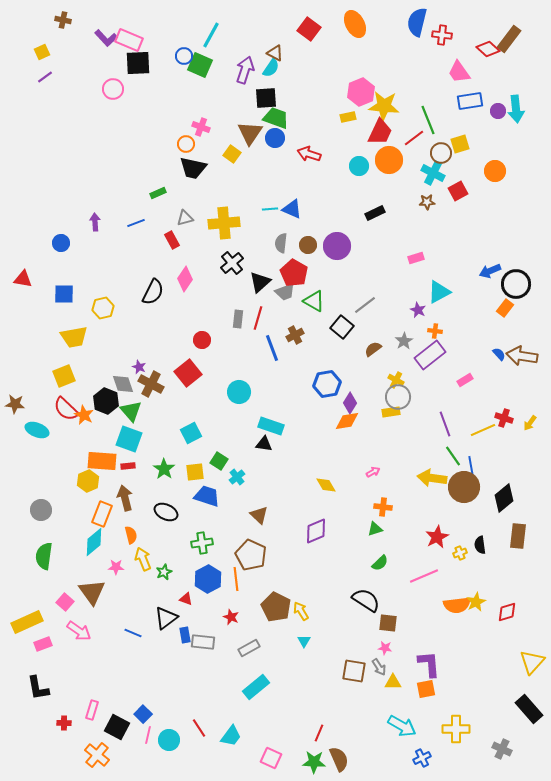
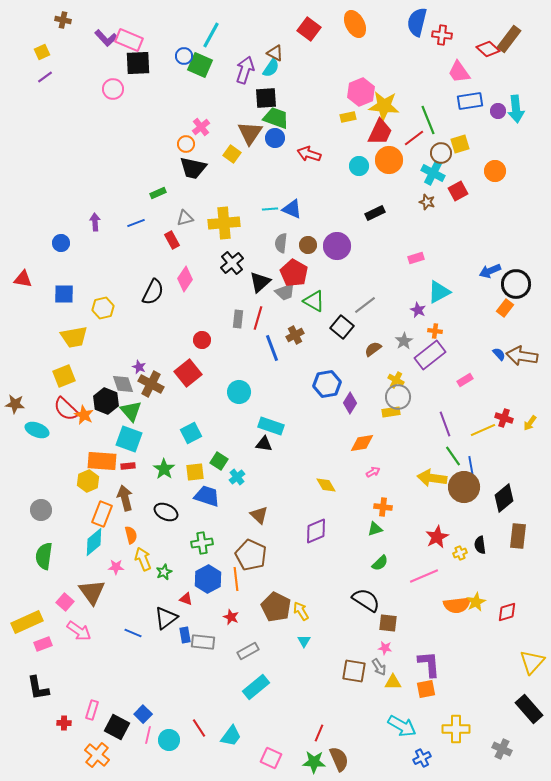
pink cross at (201, 127): rotated 30 degrees clockwise
brown star at (427, 202): rotated 21 degrees clockwise
orange diamond at (347, 421): moved 15 px right, 22 px down
gray rectangle at (249, 648): moved 1 px left, 3 px down
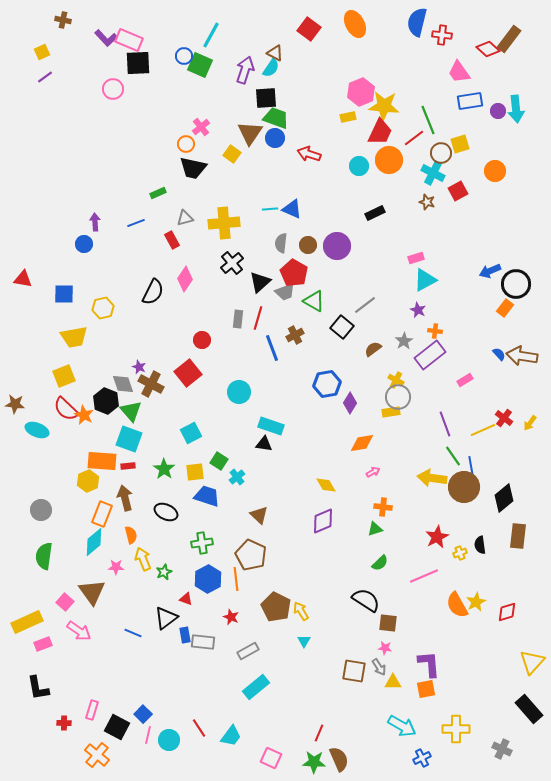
blue circle at (61, 243): moved 23 px right, 1 px down
cyan triangle at (439, 292): moved 14 px left, 12 px up
red cross at (504, 418): rotated 18 degrees clockwise
purple diamond at (316, 531): moved 7 px right, 10 px up
orange semicircle at (457, 605): rotated 68 degrees clockwise
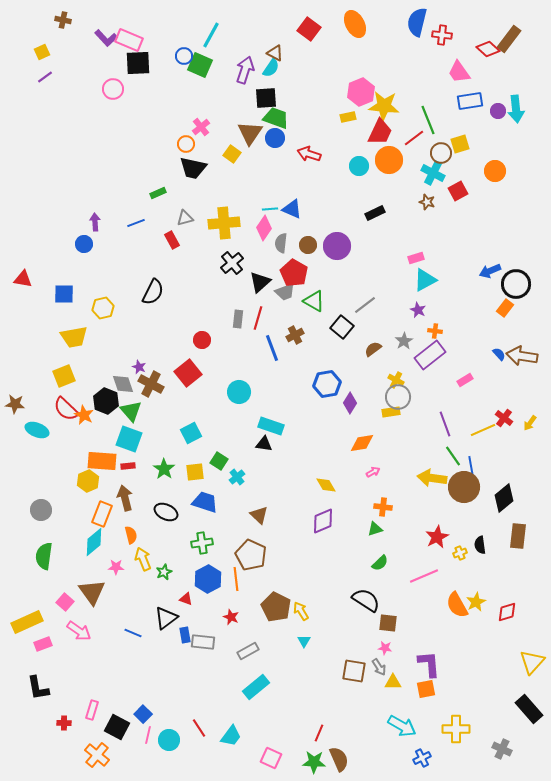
pink diamond at (185, 279): moved 79 px right, 51 px up
blue trapezoid at (207, 496): moved 2 px left, 6 px down
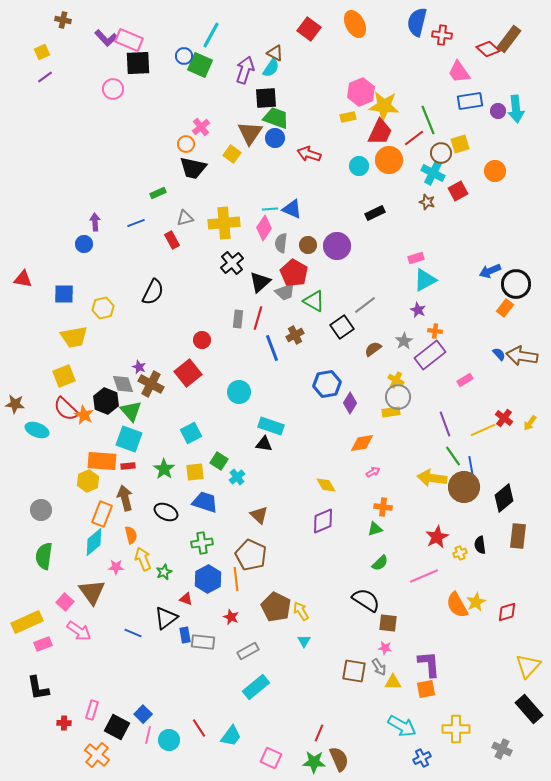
black square at (342, 327): rotated 15 degrees clockwise
yellow triangle at (532, 662): moved 4 px left, 4 px down
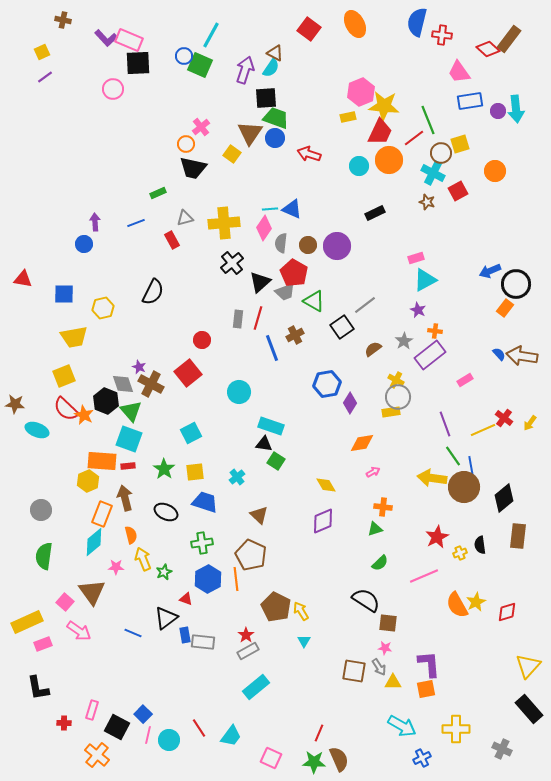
green square at (219, 461): moved 57 px right
red star at (231, 617): moved 15 px right, 18 px down; rotated 14 degrees clockwise
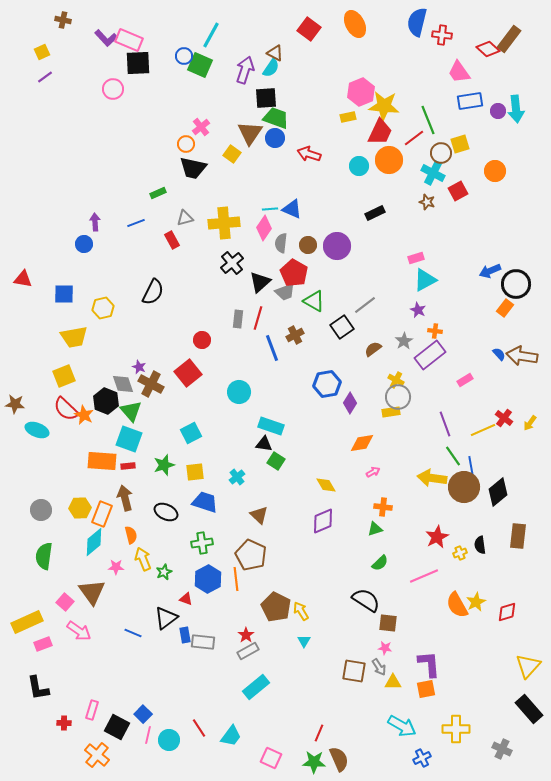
green star at (164, 469): moved 4 px up; rotated 20 degrees clockwise
yellow hexagon at (88, 481): moved 8 px left, 27 px down; rotated 20 degrees clockwise
black diamond at (504, 498): moved 6 px left, 6 px up
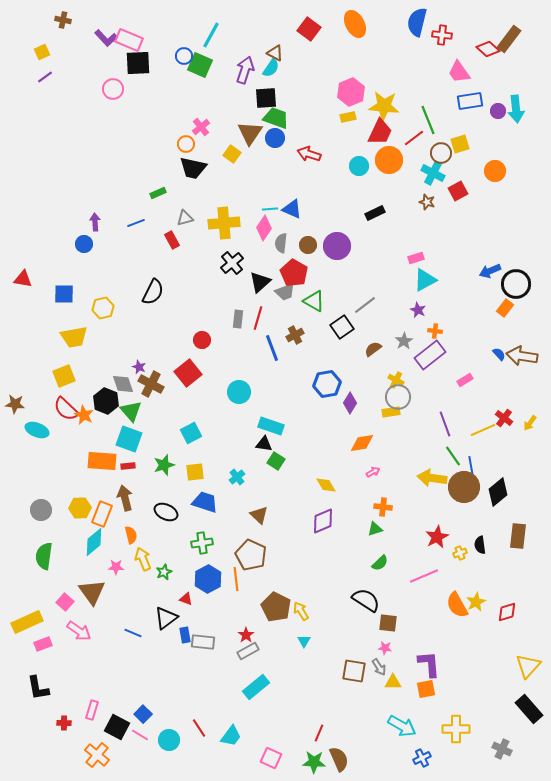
pink hexagon at (361, 92): moved 10 px left
pink line at (148, 735): moved 8 px left; rotated 72 degrees counterclockwise
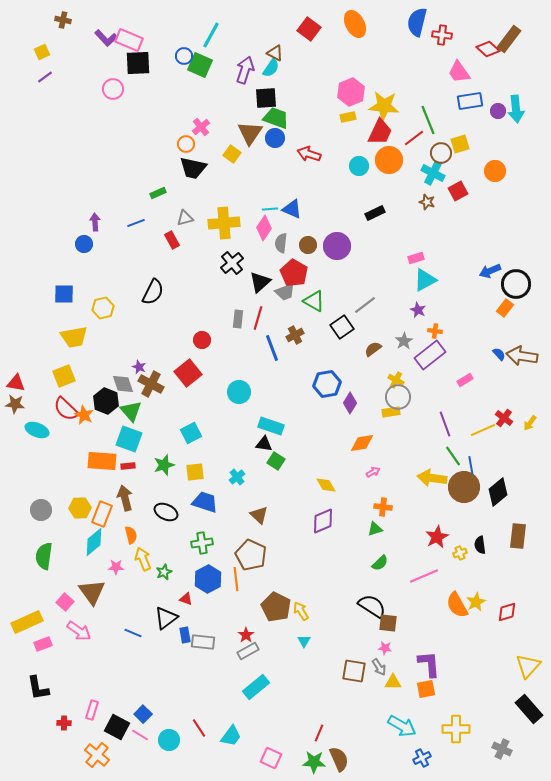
red triangle at (23, 279): moved 7 px left, 104 px down
black semicircle at (366, 600): moved 6 px right, 6 px down
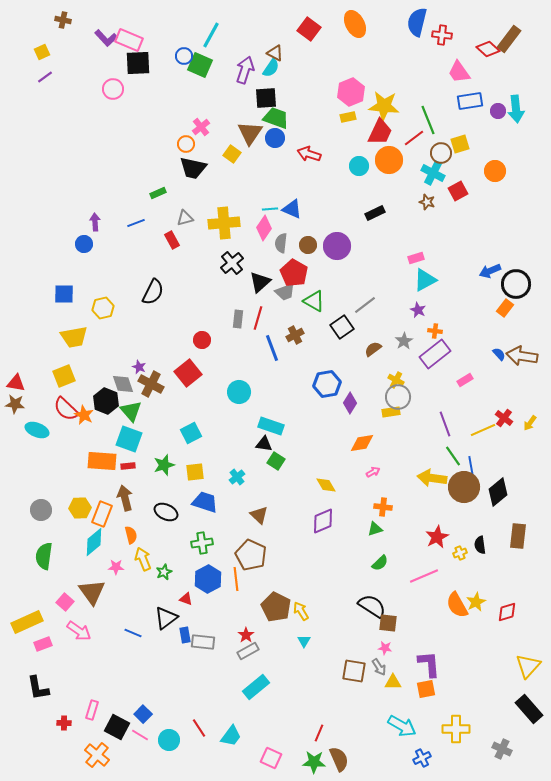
purple rectangle at (430, 355): moved 5 px right, 1 px up
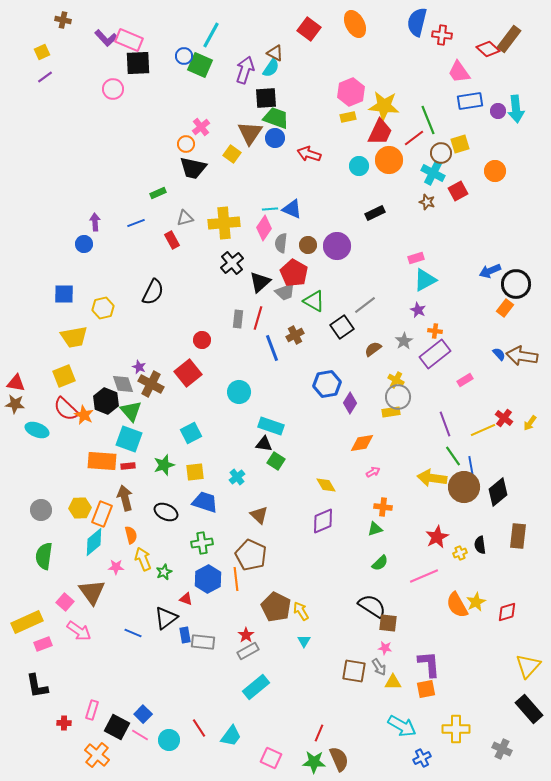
black L-shape at (38, 688): moved 1 px left, 2 px up
